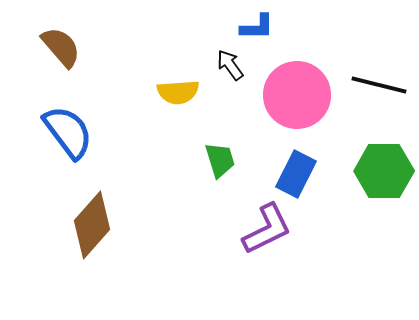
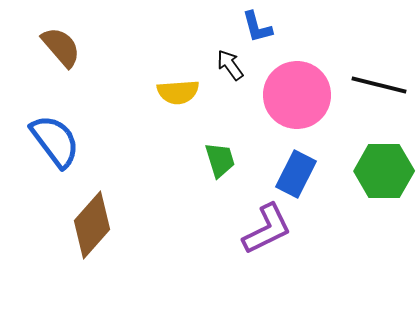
blue L-shape: rotated 75 degrees clockwise
blue semicircle: moved 13 px left, 9 px down
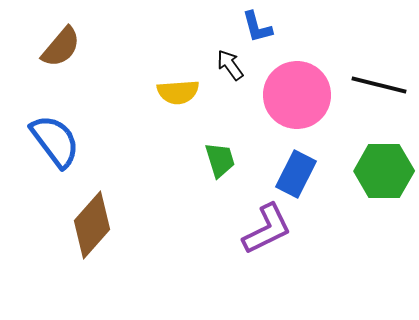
brown semicircle: rotated 81 degrees clockwise
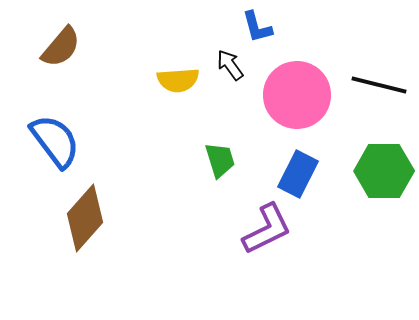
yellow semicircle: moved 12 px up
blue rectangle: moved 2 px right
brown diamond: moved 7 px left, 7 px up
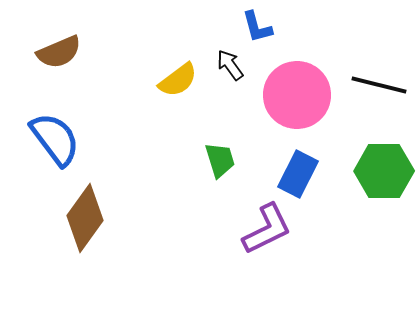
brown semicircle: moved 2 px left, 5 px down; rotated 27 degrees clockwise
yellow semicircle: rotated 33 degrees counterclockwise
blue semicircle: moved 2 px up
brown diamond: rotated 6 degrees counterclockwise
